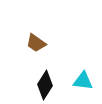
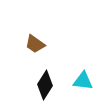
brown trapezoid: moved 1 px left, 1 px down
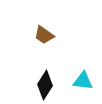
brown trapezoid: moved 9 px right, 9 px up
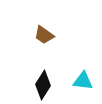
black diamond: moved 2 px left
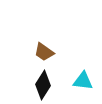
brown trapezoid: moved 17 px down
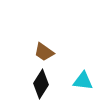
black diamond: moved 2 px left, 1 px up
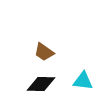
black diamond: rotated 60 degrees clockwise
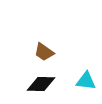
cyan triangle: moved 3 px right
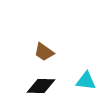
black diamond: moved 2 px down
